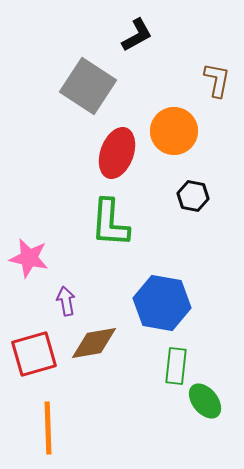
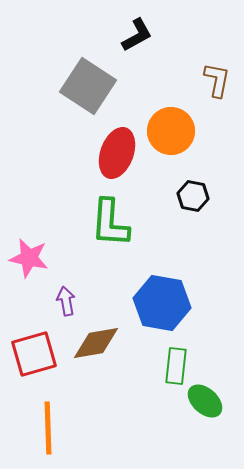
orange circle: moved 3 px left
brown diamond: moved 2 px right
green ellipse: rotated 9 degrees counterclockwise
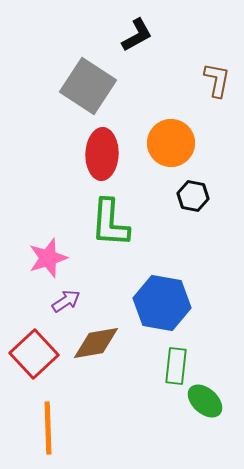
orange circle: moved 12 px down
red ellipse: moved 15 px left, 1 px down; rotated 18 degrees counterclockwise
pink star: moved 19 px right; rotated 30 degrees counterclockwise
purple arrow: rotated 68 degrees clockwise
red square: rotated 27 degrees counterclockwise
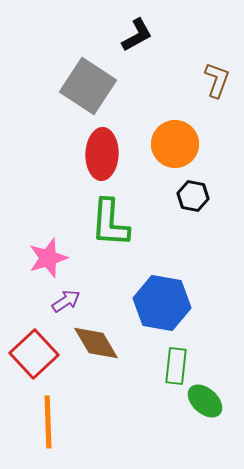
brown L-shape: rotated 9 degrees clockwise
orange circle: moved 4 px right, 1 px down
brown diamond: rotated 69 degrees clockwise
orange line: moved 6 px up
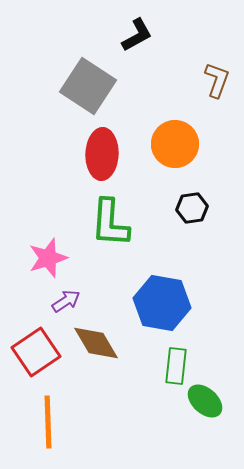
black hexagon: moved 1 px left, 12 px down; rotated 20 degrees counterclockwise
red square: moved 2 px right, 2 px up; rotated 9 degrees clockwise
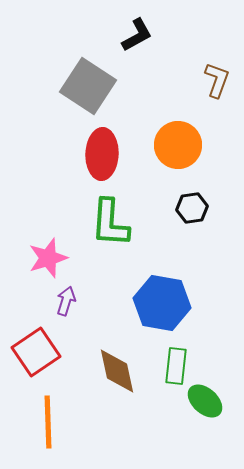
orange circle: moved 3 px right, 1 px down
purple arrow: rotated 40 degrees counterclockwise
brown diamond: moved 21 px right, 28 px down; rotated 18 degrees clockwise
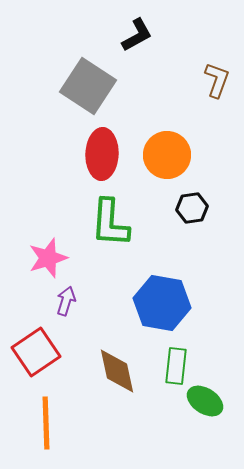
orange circle: moved 11 px left, 10 px down
green ellipse: rotated 9 degrees counterclockwise
orange line: moved 2 px left, 1 px down
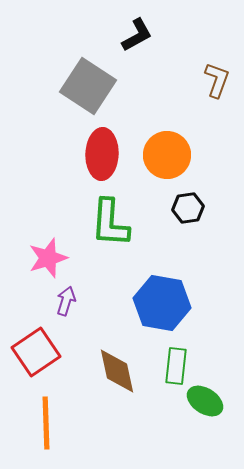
black hexagon: moved 4 px left
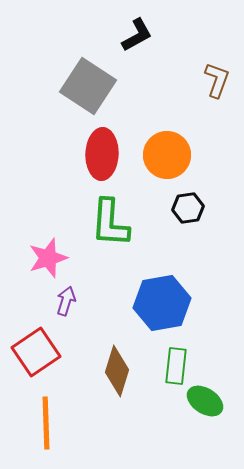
blue hexagon: rotated 20 degrees counterclockwise
brown diamond: rotated 30 degrees clockwise
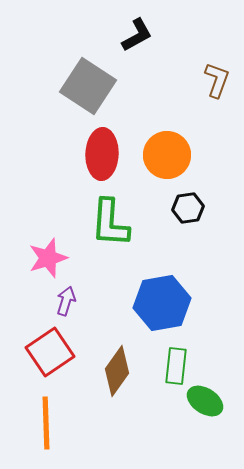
red square: moved 14 px right
brown diamond: rotated 18 degrees clockwise
